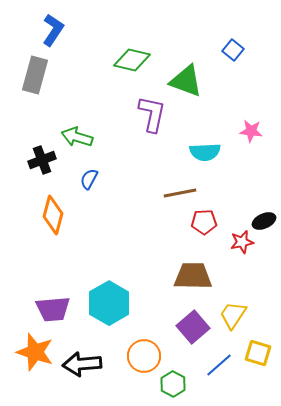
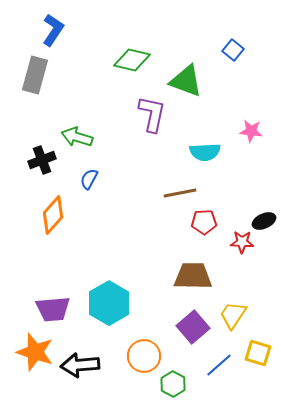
orange diamond: rotated 27 degrees clockwise
red star: rotated 15 degrees clockwise
black arrow: moved 2 px left, 1 px down
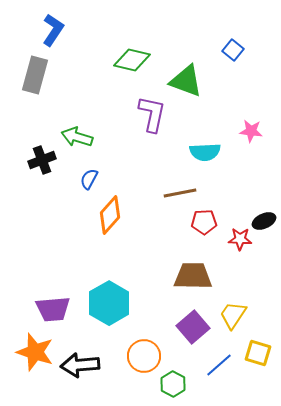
orange diamond: moved 57 px right
red star: moved 2 px left, 3 px up
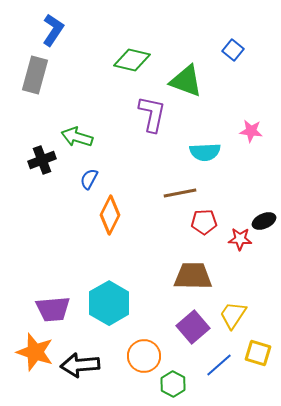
orange diamond: rotated 15 degrees counterclockwise
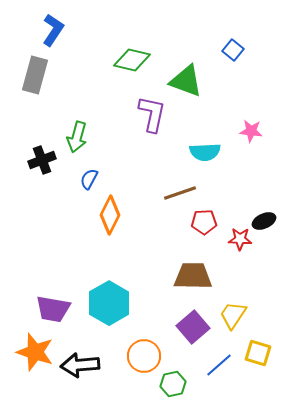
green arrow: rotated 92 degrees counterclockwise
brown line: rotated 8 degrees counterclockwise
purple trapezoid: rotated 15 degrees clockwise
green hexagon: rotated 20 degrees clockwise
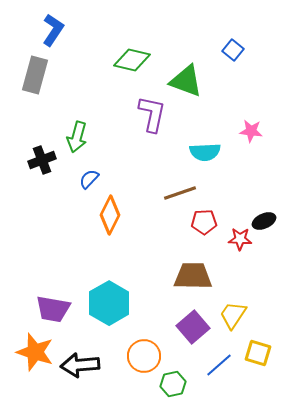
blue semicircle: rotated 15 degrees clockwise
